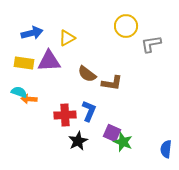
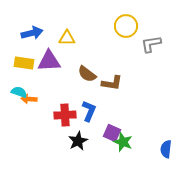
yellow triangle: rotated 30 degrees clockwise
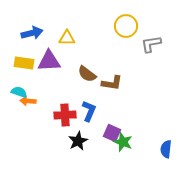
orange arrow: moved 1 px left, 2 px down
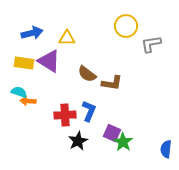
purple triangle: rotated 35 degrees clockwise
green star: rotated 12 degrees clockwise
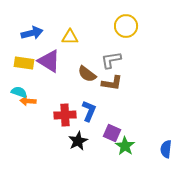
yellow triangle: moved 3 px right, 1 px up
gray L-shape: moved 40 px left, 16 px down
green star: moved 2 px right, 4 px down
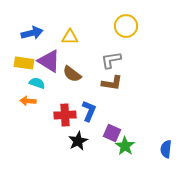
brown semicircle: moved 15 px left
cyan semicircle: moved 18 px right, 9 px up
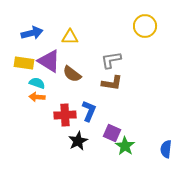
yellow circle: moved 19 px right
orange arrow: moved 9 px right, 4 px up
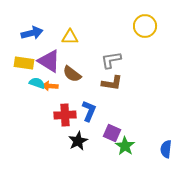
orange arrow: moved 13 px right, 11 px up
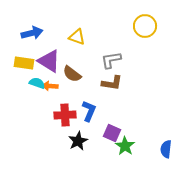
yellow triangle: moved 7 px right; rotated 18 degrees clockwise
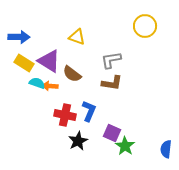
blue arrow: moved 13 px left, 4 px down; rotated 15 degrees clockwise
yellow rectangle: rotated 24 degrees clockwise
red cross: rotated 15 degrees clockwise
